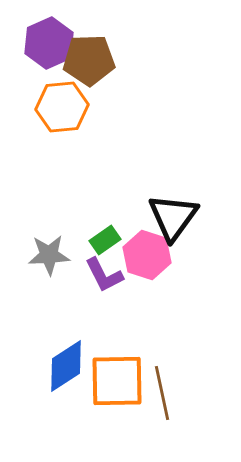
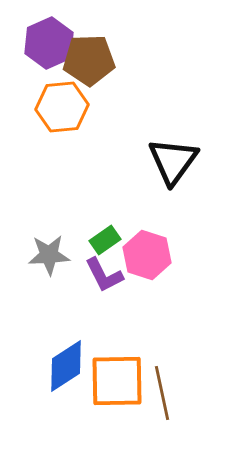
black triangle: moved 56 px up
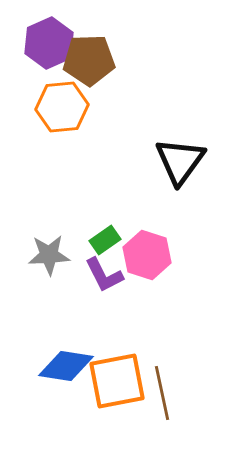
black triangle: moved 7 px right
blue diamond: rotated 42 degrees clockwise
orange square: rotated 10 degrees counterclockwise
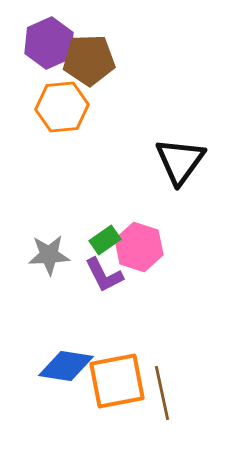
pink hexagon: moved 8 px left, 8 px up
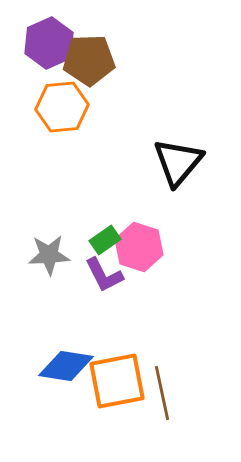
black triangle: moved 2 px left, 1 px down; rotated 4 degrees clockwise
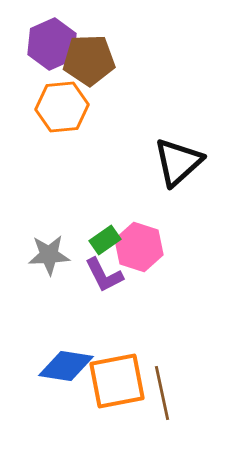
purple hexagon: moved 3 px right, 1 px down
black triangle: rotated 8 degrees clockwise
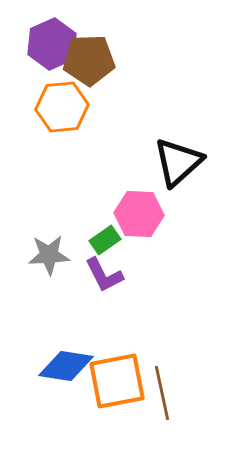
pink hexagon: moved 33 px up; rotated 15 degrees counterclockwise
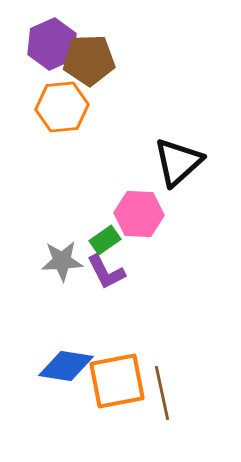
gray star: moved 13 px right, 6 px down
purple L-shape: moved 2 px right, 3 px up
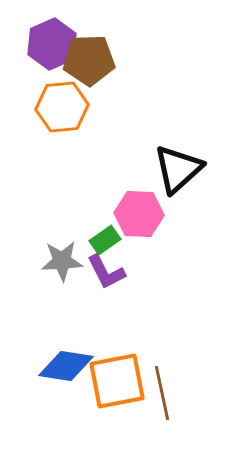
black triangle: moved 7 px down
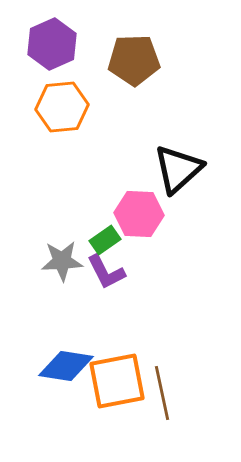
brown pentagon: moved 45 px right
